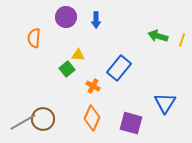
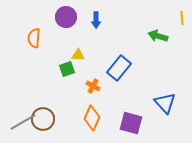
yellow line: moved 22 px up; rotated 24 degrees counterclockwise
green square: rotated 21 degrees clockwise
blue triangle: rotated 15 degrees counterclockwise
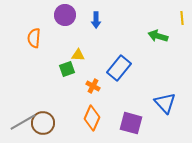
purple circle: moved 1 px left, 2 px up
brown circle: moved 4 px down
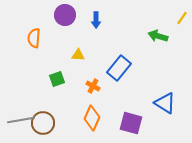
yellow line: rotated 40 degrees clockwise
green square: moved 10 px left, 10 px down
blue triangle: rotated 15 degrees counterclockwise
gray line: moved 2 px left, 2 px up; rotated 20 degrees clockwise
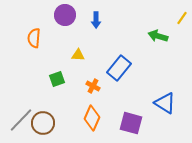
gray line: rotated 36 degrees counterclockwise
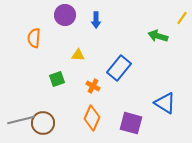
gray line: rotated 32 degrees clockwise
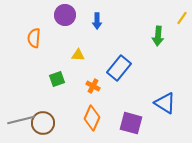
blue arrow: moved 1 px right, 1 px down
green arrow: rotated 102 degrees counterclockwise
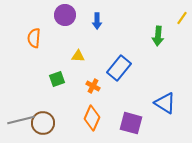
yellow triangle: moved 1 px down
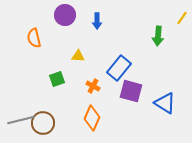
orange semicircle: rotated 18 degrees counterclockwise
purple square: moved 32 px up
